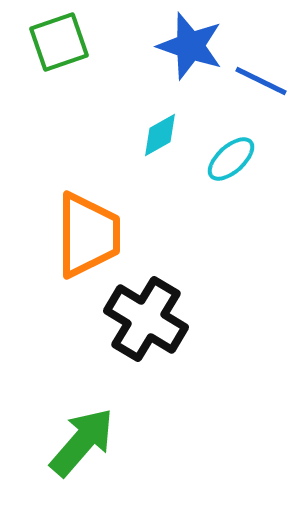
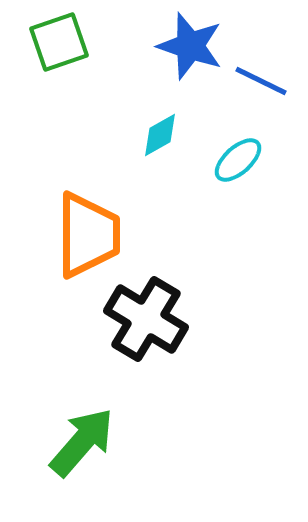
cyan ellipse: moved 7 px right, 1 px down
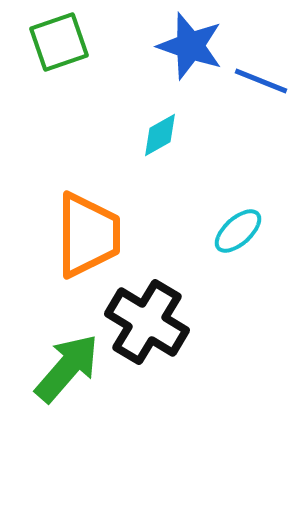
blue line: rotated 4 degrees counterclockwise
cyan ellipse: moved 71 px down
black cross: moved 1 px right, 3 px down
green arrow: moved 15 px left, 74 px up
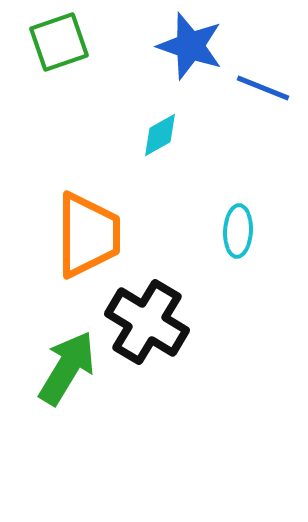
blue line: moved 2 px right, 7 px down
cyan ellipse: rotated 45 degrees counterclockwise
green arrow: rotated 10 degrees counterclockwise
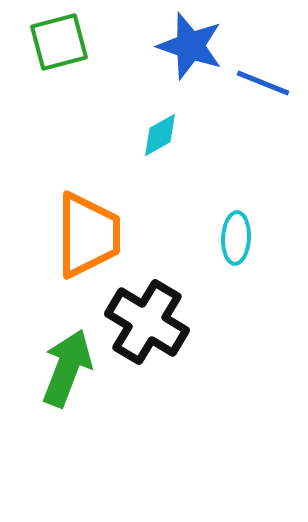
green square: rotated 4 degrees clockwise
blue line: moved 5 px up
cyan ellipse: moved 2 px left, 7 px down
green arrow: rotated 10 degrees counterclockwise
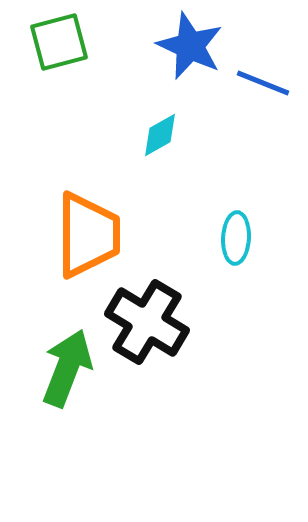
blue star: rotated 6 degrees clockwise
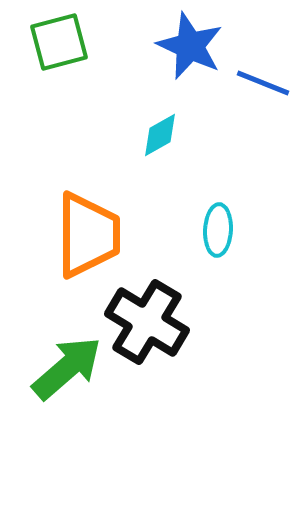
cyan ellipse: moved 18 px left, 8 px up
green arrow: rotated 28 degrees clockwise
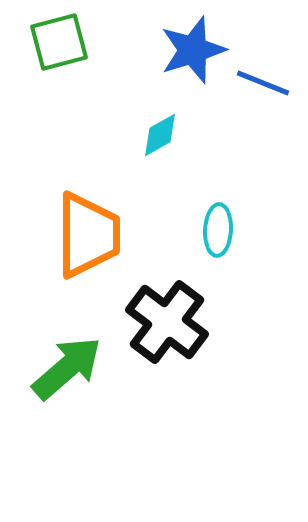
blue star: moved 3 px right, 4 px down; rotated 30 degrees clockwise
black cross: moved 20 px right; rotated 6 degrees clockwise
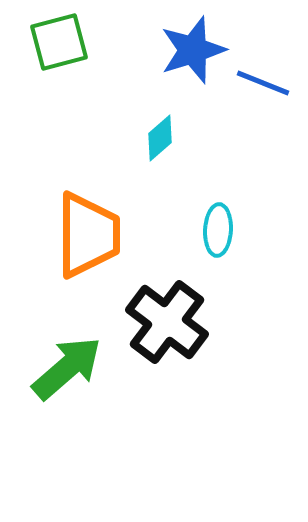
cyan diamond: moved 3 px down; rotated 12 degrees counterclockwise
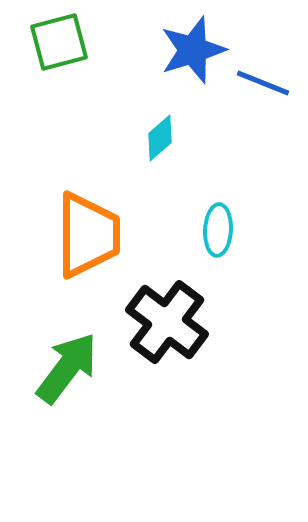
green arrow: rotated 12 degrees counterclockwise
